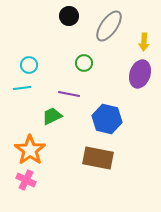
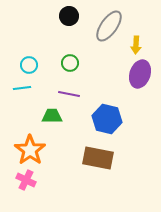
yellow arrow: moved 8 px left, 3 px down
green circle: moved 14 px left
green trapezoid: rotated 25 degrees clockwise
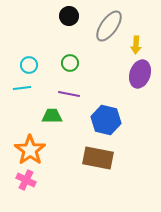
blue hexagon: moved 1 px left, 1 px down
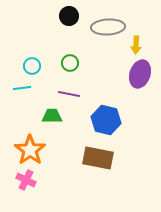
gray ellipse: moved 1 px left, 1 px down; rotated 52 degrees clockwise
cyan circle: moved 3 px right, 1 px down
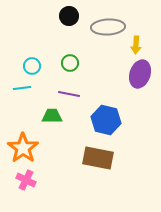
orange star: moved 7 px left, 2 px up
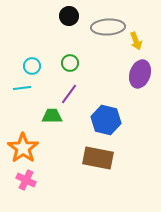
yellow arrow: moved 4 px up; rotated 24 degrees counterclockwise
purple line: rotated 65 degrees counterclockwise
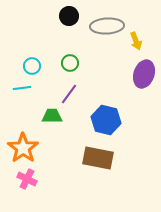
gray ellipse: moved 1 px left, 1 px up
purple ellipse: moved 4 px right
pink cross: moved 1 px right, 1 px up
